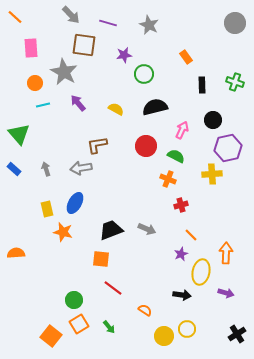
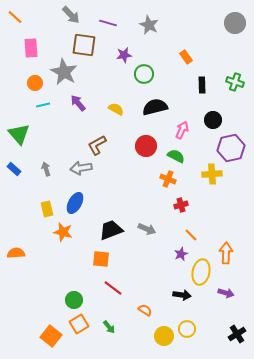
brown L-shape at (97, 145): rotated 20 degrees counterclockwise
purple hexagon at (228, 148): moved 3 px right
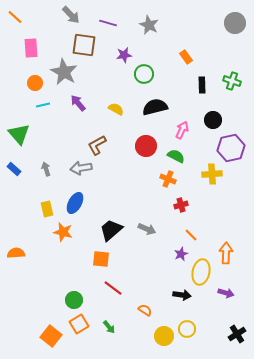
green cross at (235, 82): moved 3 px left, 1 px up
black trapezoid at (111, 230): rotated 20 degrees counterclockwise
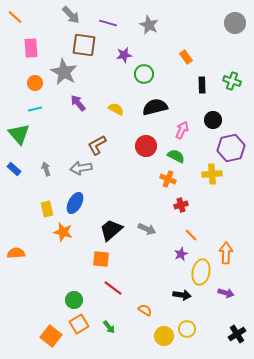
cyan line at (43, 105): moved 8 px left, 4 px down
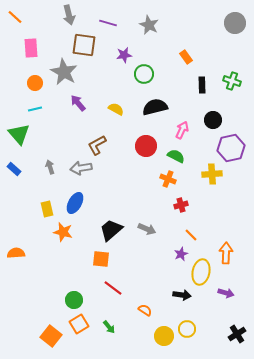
gray arrow at (71, 15): moved 2 px left; rotated 30 degrees clockwise
gray arrow at (46, 169): moved 4 px right, 2 px up
